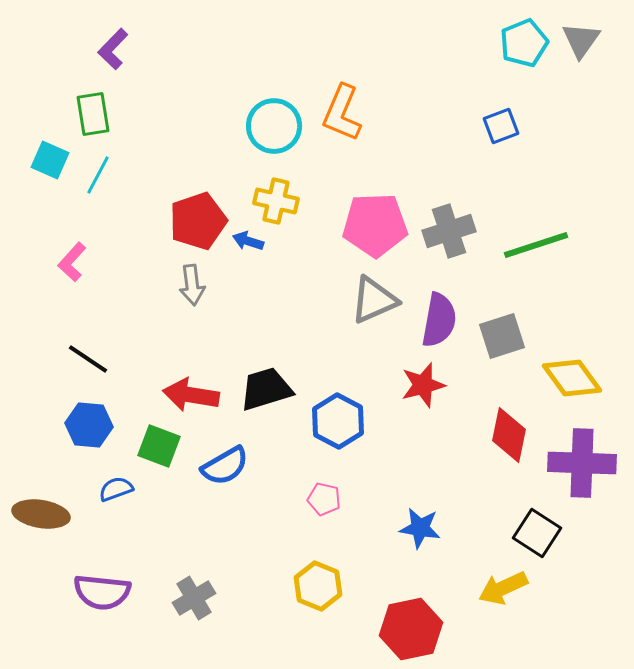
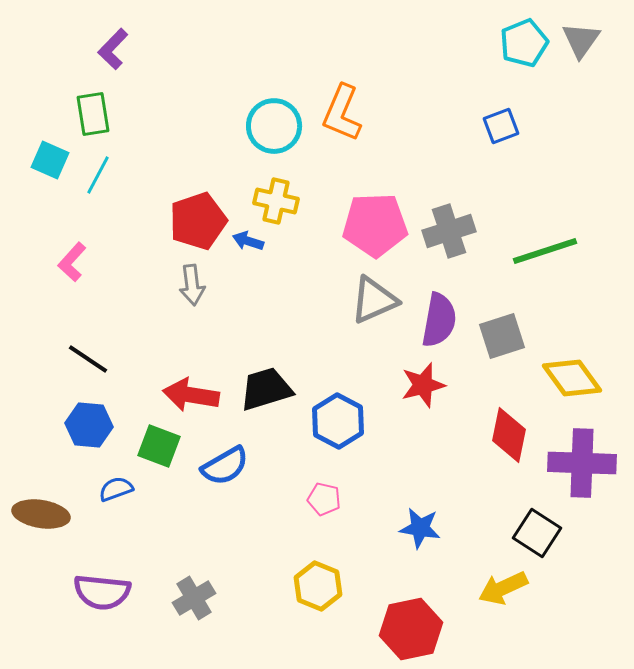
green line at (536, 245): moved 9 px right, 6 px down
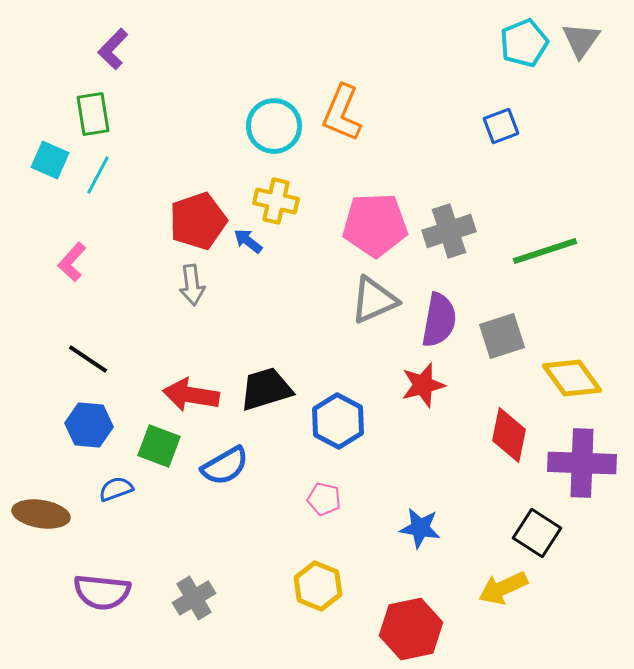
blue arrow at (248, 241): rotated 20 degrees clockwise
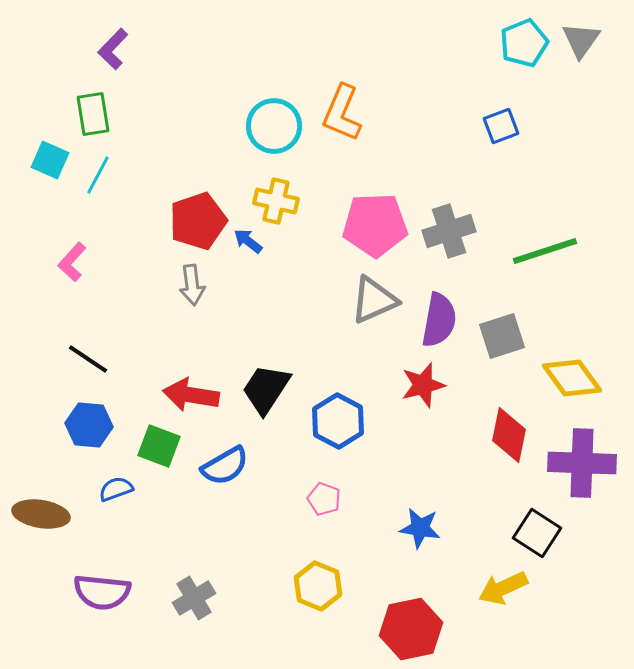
black trapezoid at (266, 389): rotated 40 degrees counterclockwise
pink pentagon at (324, 499): rotated 8 degrees clockwise
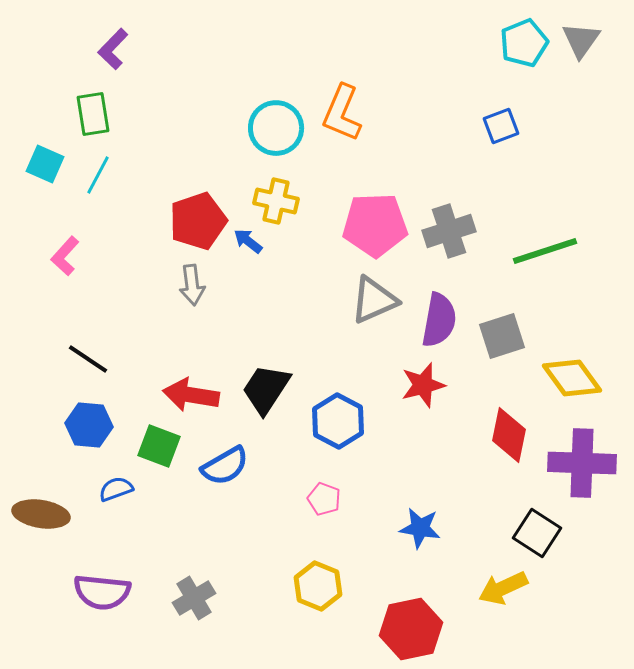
cyan circle at (274, 126): moved 2 px right, 2 px down
cyan square at (50, 160): moved 5 px left, 4 px down
pink L-shape at (72, 262): moved 7 px left, 6 px up
